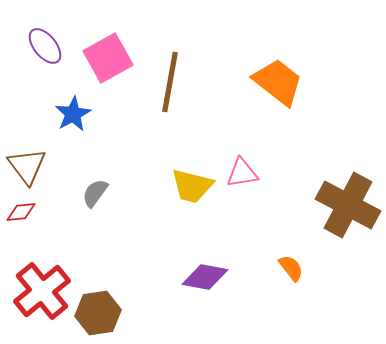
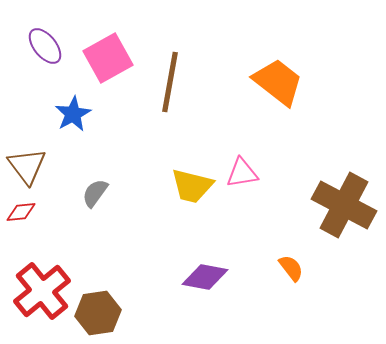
brown cross: moved 4 px left
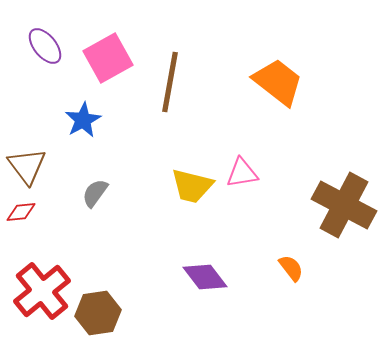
blue star: moved 10 px right, 6 px down
purple diamond: rotated 42 degrees clockwise
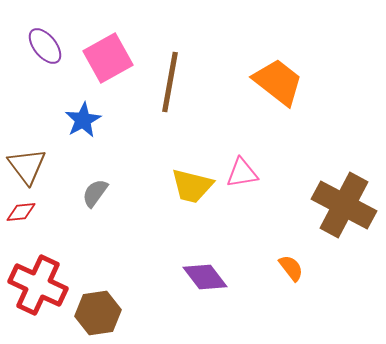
red cross: moved 4 px left, 6 px up; rotated 26 degrees counterclockwise
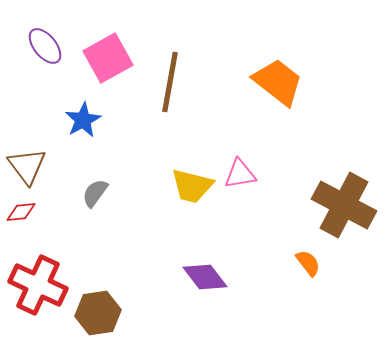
pink triangle: moved 2 px left, 1 px down
orange semicircle: moved 17 px right, 5 px up
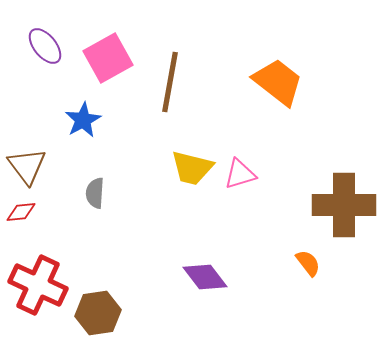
pink triangle: rotated 8 degrees counterclockwise
yellow trapezoid: moved 18 px up
gray semicircle: rotated 32 degrees counterclockwise
brown cross: rotated 28 degrees counterclockwise
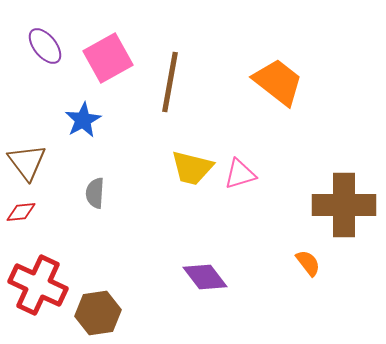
brown triangle: moved 4 px up
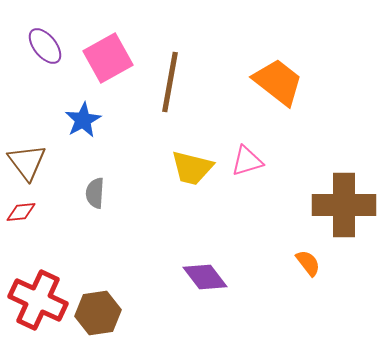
pink triangle: moved 7 px right, 13 px up
red cross: moved 15 px down
